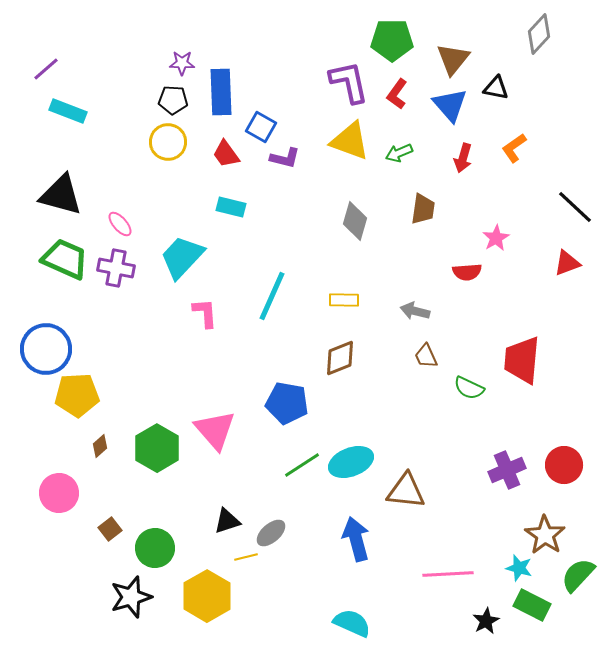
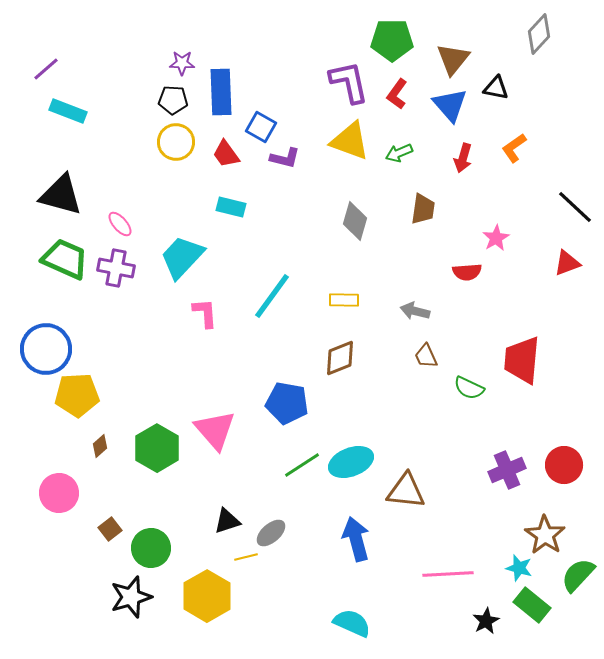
yellow circle at (168, 142): moved 8 px right
cyan line at (272, 296): rotated 12 degrees clockwise
green circle at (155, 548): moved 4 px left
green rectangle at (532, 605): rotated 12 degrees clockwise
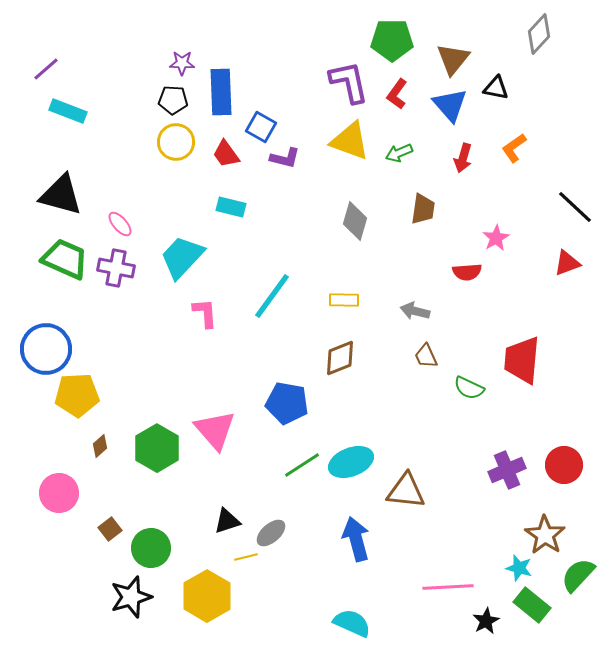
pink line at (448, 574): moved 13 px down
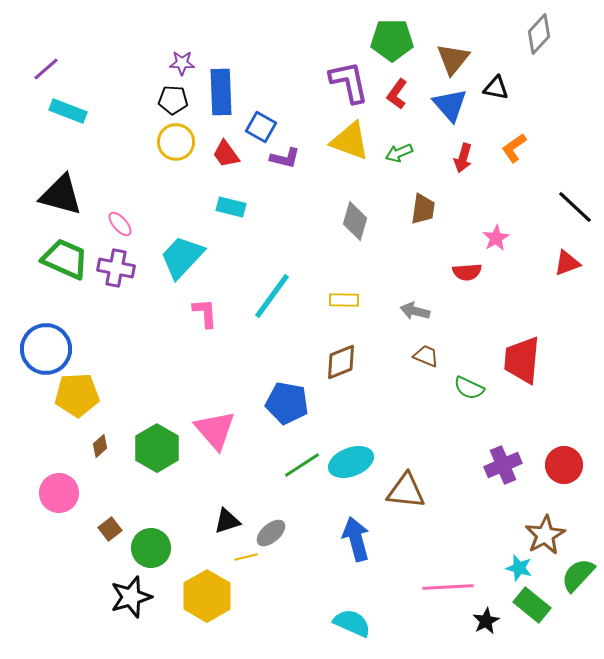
brown trapezoid at (426, 356): rotated 136 degrees clockwise
brown diamond at (340, 358): moved 1 px right, 4 px down
purple cross at (507, 470): moved 4 px left, 5 px up
brown star at (545, 535): rotated 9 degrees clockwise
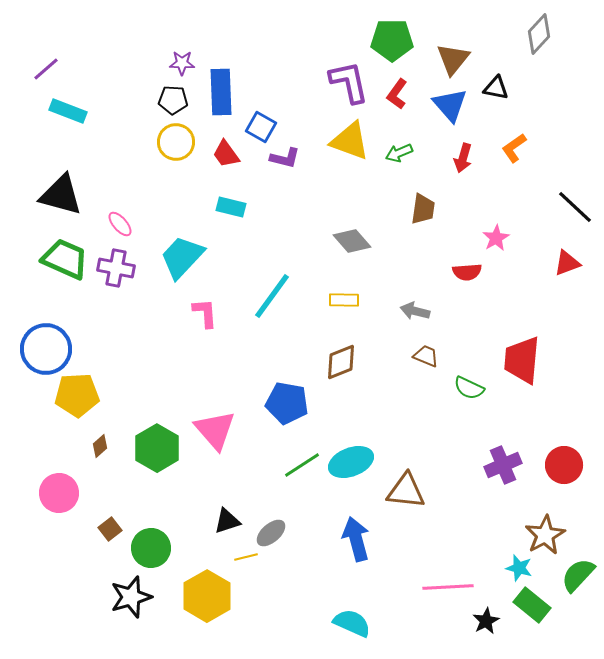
gray diamond at (355, 221): moved 3 px left, 20 px down; rotated 57 degrees counterclockwise
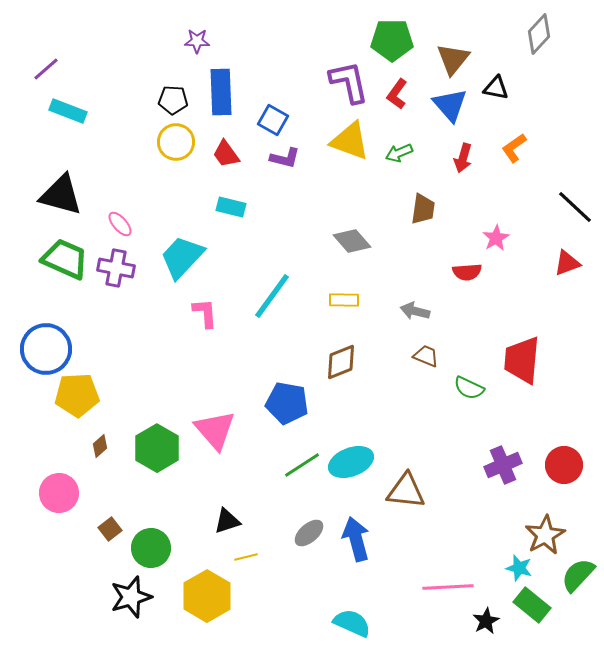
purple star at (182, 63): moved 15 px right, 22 px up
blue square at (261, 127): moved 12 px right, 7 px up
gray ellipse at (271, 533): moved 38 px right
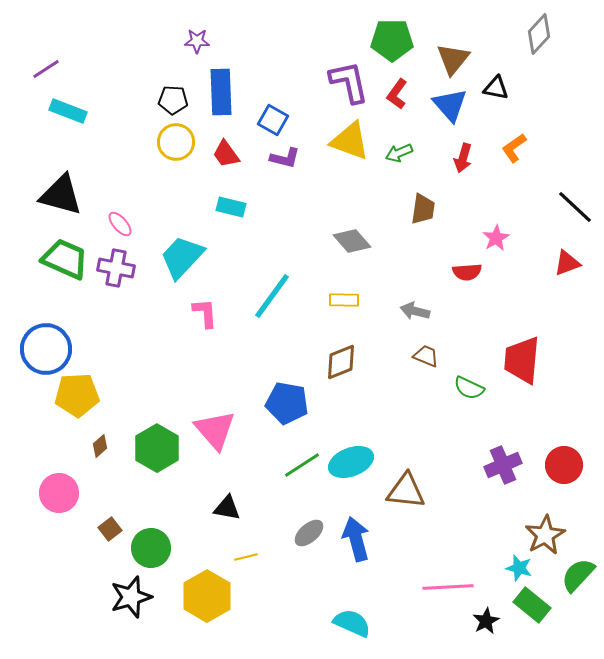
purple line at (46, 69): rotated 8 degrees clockwise
black triangle at (227, 521): moved 13 px up; rotated 28 degrees clockwise
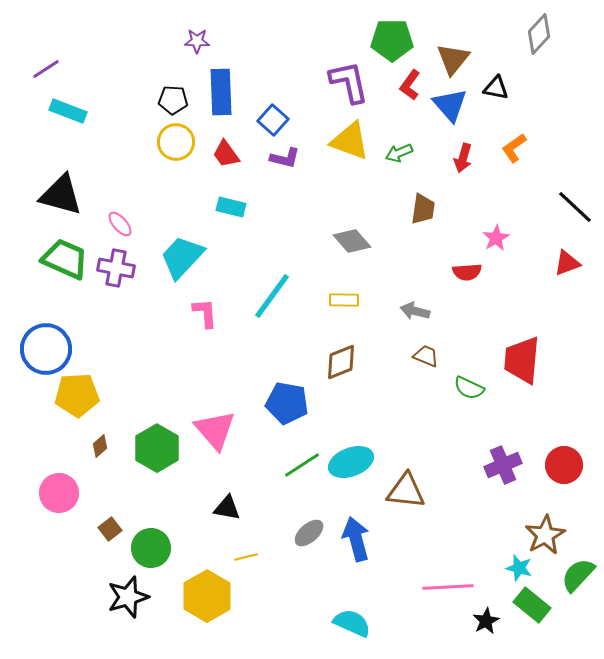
red L-shape at (397, 94): moved 13 px right, 9 px up
blue square at (273, 120): rotated 12 degrees clockwise
black star at (131, 597): moved 3 px left
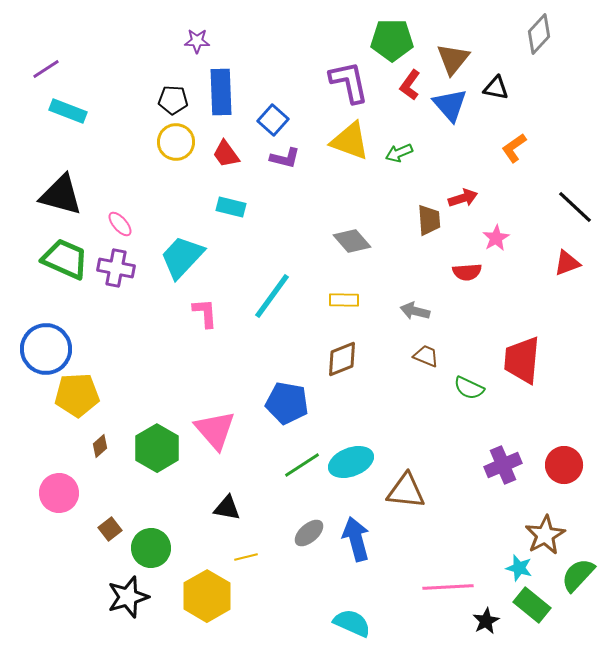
red arrow at (463, 158): moved 40 px down; rotated 124 degrees counterclockwise
brown trapezoid at (423, 209): moved 6 px right, 11 px down; rotated 12 degrees counterclockwise
brown diamond at (341, 362): moved 1 px right, 3 px up
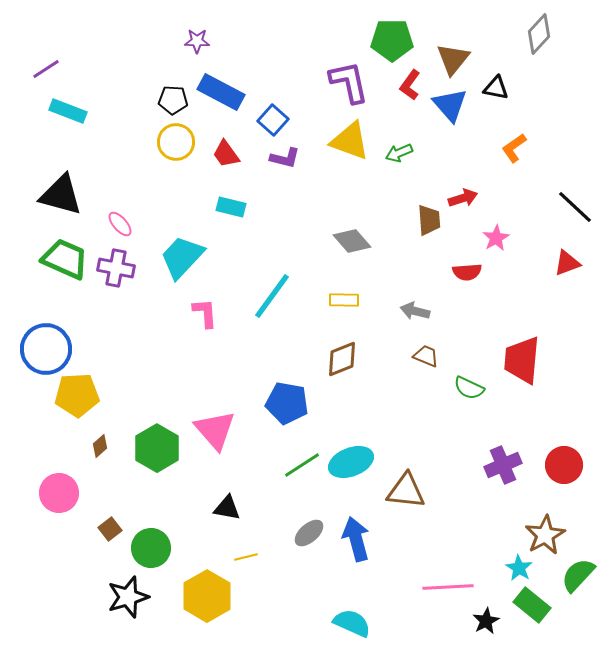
blue rectangle at (221, 92): rotated 60 degrees counterclockwise
cyan star at (519, 568): rotated 16 degrees clockwise
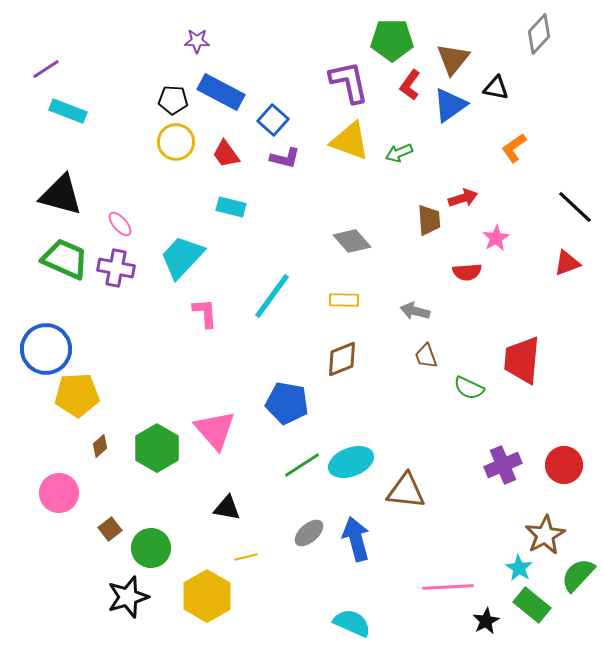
blue triangle at (450, 105): rotated 36 degrees clockwise
brown trapezoid at (426, 356): rotated 132 degrees counterclockwise
